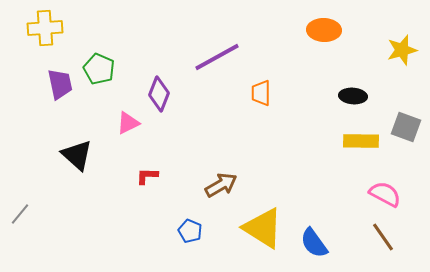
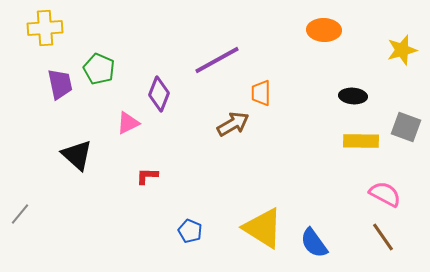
purple line: moved 3 px down
brown arrow: moved 12 px right, 61 px up
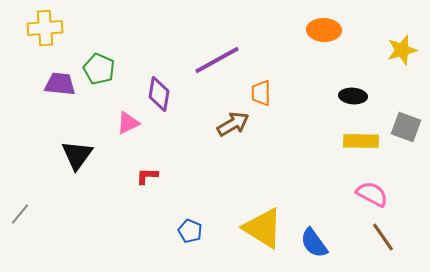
purple trapezoid: rotated 72 degrees counterclockwise
purple diamond: rotated 12 degrees counterclockwise
black triangle: rotated 24 degrees clockwise
pink semicircle: moved 13 px left
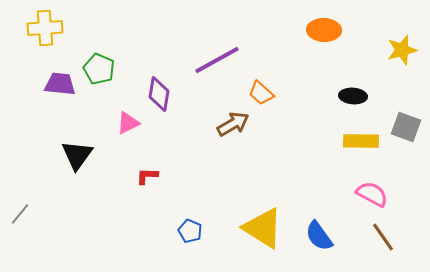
orange trapezoid: rotated 48 degrees counterclockwise
blue semicircle: moved 5 px right, 7 px up
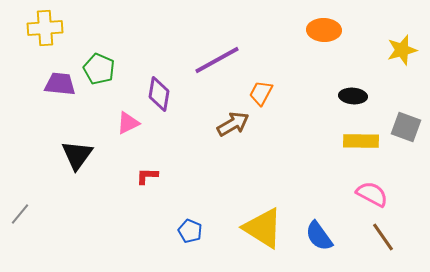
orange trapezoid: rotated 76 degrees clockwise
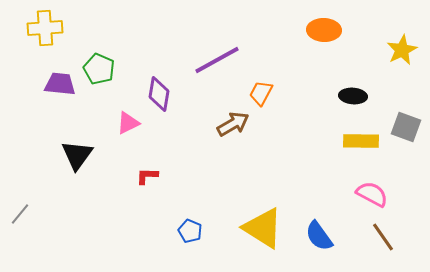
yellow star: rotated 12 degrees counterclockwise
